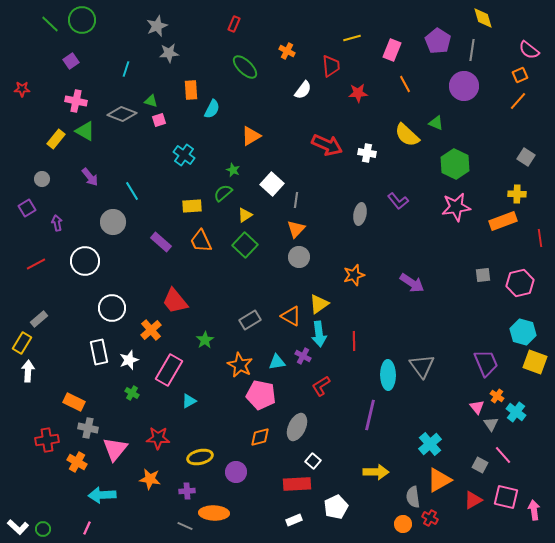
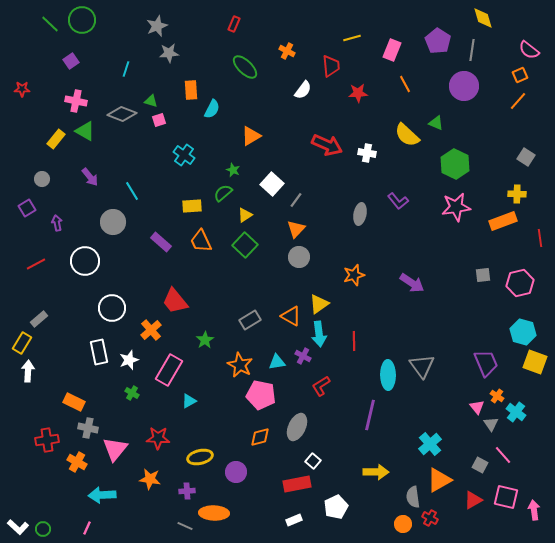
gray line at (296, 200): rotated 28 degrees clockwise
red rectangle at (297, 484): rotated 8 degrees counterclockwise
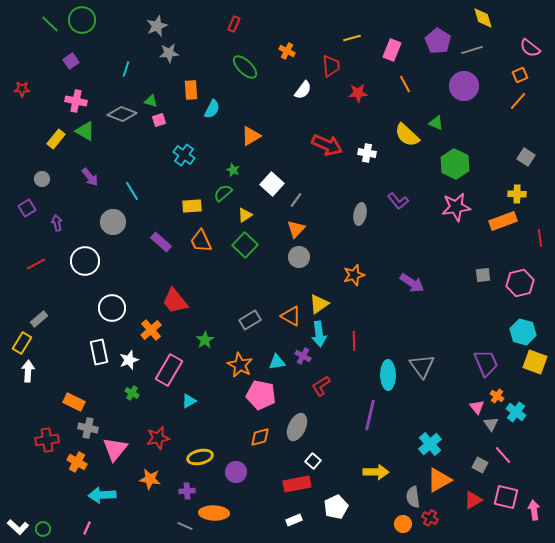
gray line at (472, 50): rotated 65 degrees clockwise
pink semicircle at (529, 50): moved 1 px right, 2 px up
red star at (158, 438): rotated 15 degrees counterclockwise
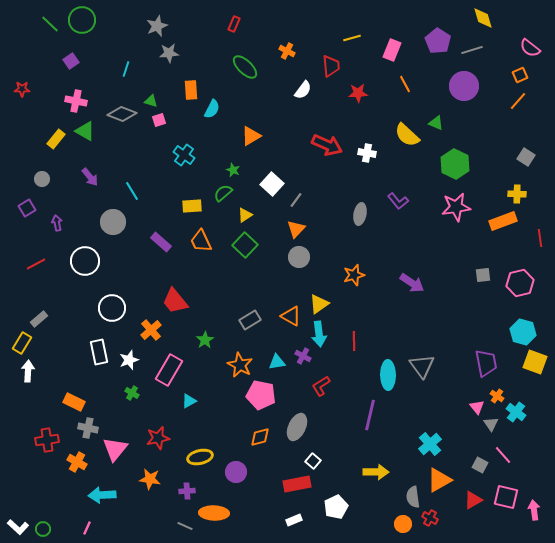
purple trapezoid at (486, 363): rotated 12 degrees clockwise
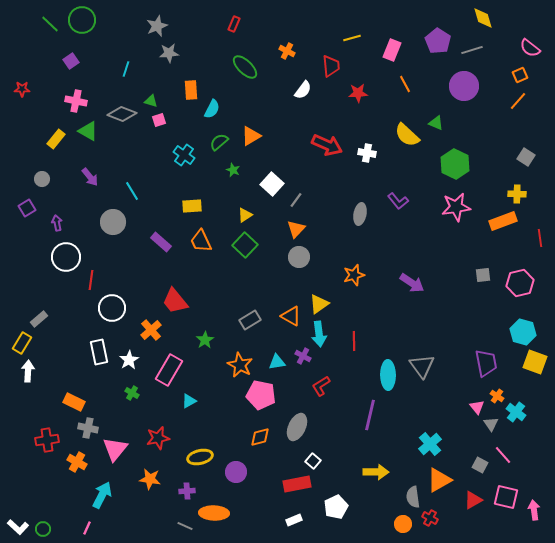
green triangle at (85, 131): moved 3 px right
green semicircle at (223, 193): moved 4 px left, 51 px up
white circle at (85, 261): moved 19 px left, 4 px up
red line at (36, 264): moved 55 px right, 16 px down; rotated 54 degrees counterclockwise
white star at (129, 360): rotated 12 degrees counterclockwise
cyan arrow at (102, 495): rotated 120 degrees clockwise
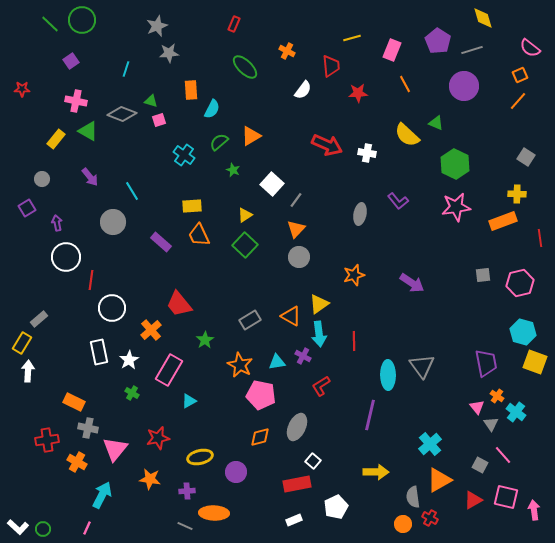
orange trapezoid at (201, 241): moved 2 px left, 6 px up
red trapezoid at (175, 301): moved 4 px right, 3 px down
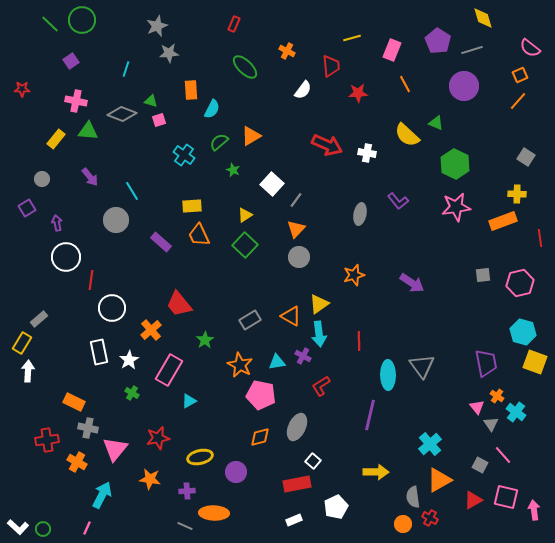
green triangle at (88, 131): rotated 25 degrees counterclockwise
gray circle at (113, 222): moved 3 px right, 2 px up
red line at (354, 341): moved 5 px right
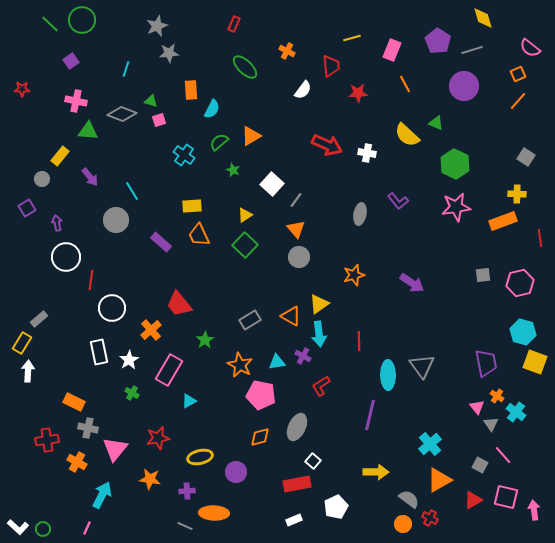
orange square at (520, 75): moved 2 px left, 1 px up
yellow rectangle at (56, 139): moved 4 px right, 17 px down
orange triangle at (296, 229): rotated 24 degrees counterclockwise
gray semicircle at (413, 497): moved 4 px left, 2 px down; rotated 135 degrees clockwise
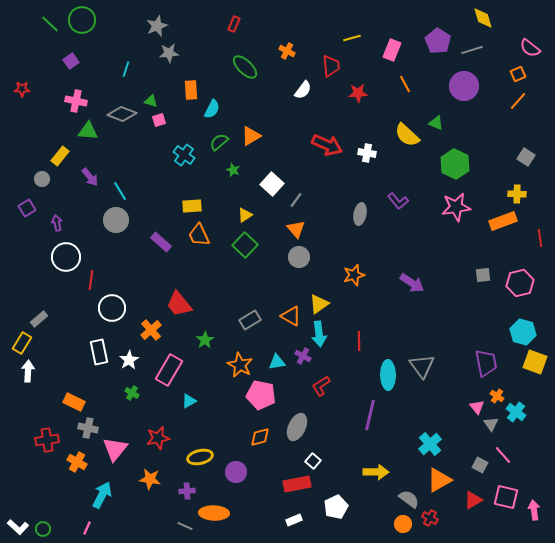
cyan line at (132, 191): moved 12 px left
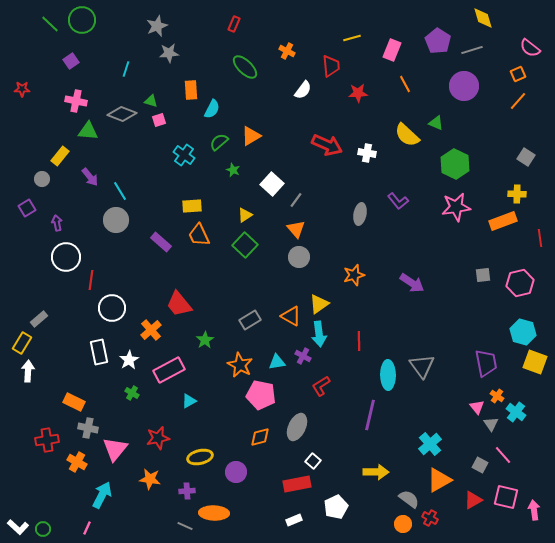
pink rectangle at (169, 370): rotated 32 degrees clockwise
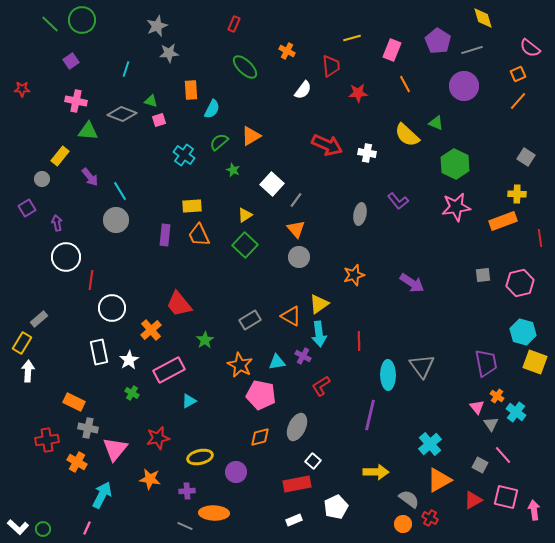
purple rectangle at (161, 242): moved 4 px right, 7 px up; rotated 55 degrees clockwise
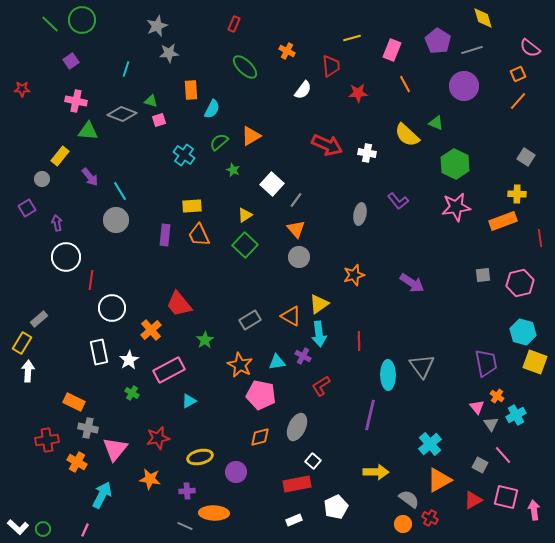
cyan cross at (516, 412): moved 3 px down; rotated 24 degrees clockwise
pink line at (87, 528): moved 2 px left, 2 px down
